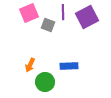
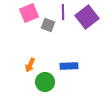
purple square: rotated 10 degrees counterclockwise
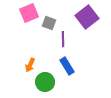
purple line: moved 27 px down
gray square: moved 1 px right, 2 px up
blue rectangle: moved 2 px left; rotated 60 degrees clockwise
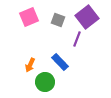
pink square: moved 4 px down
gray square: moved 9 px right, 3 px up
purple line: moved 14 px right; rotated 21 degrees clockwise
blue rectangle: moved 7 px left, 4 px up; rotated 12 degrees counterclockwise
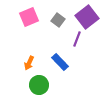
gray square: rotated 16 degrees clockwise
orange arrow: moved 1 px left, 2 px up
green circle: moved 6 px left, 3 px down
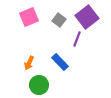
gray square: moved 1 px right
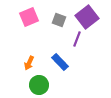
gray square: rotated 16 degrees counterclockwise
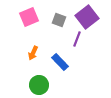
orange arrow: moved 4 px right, 10 px up
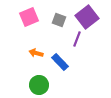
orange arrow: moved 3 px right; rotated 80 degrees clockwise
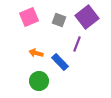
purple line: moved 5 px down
green circle: moved 4 px up
